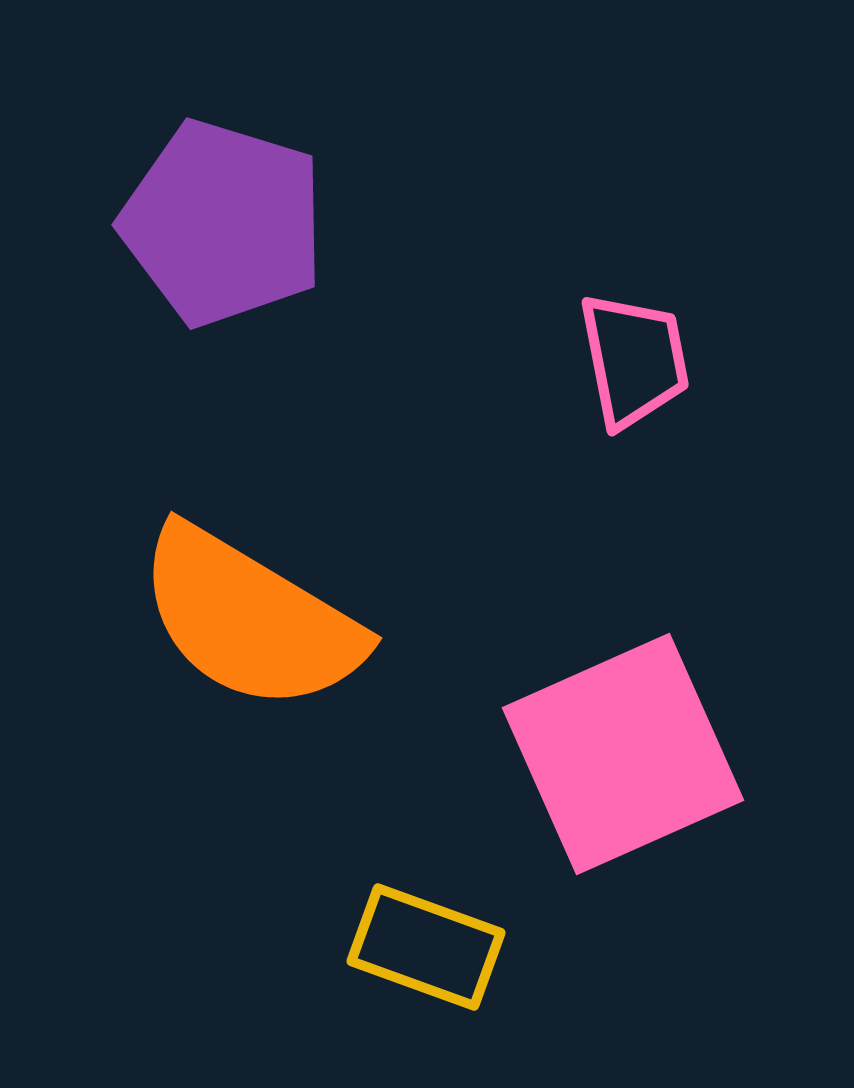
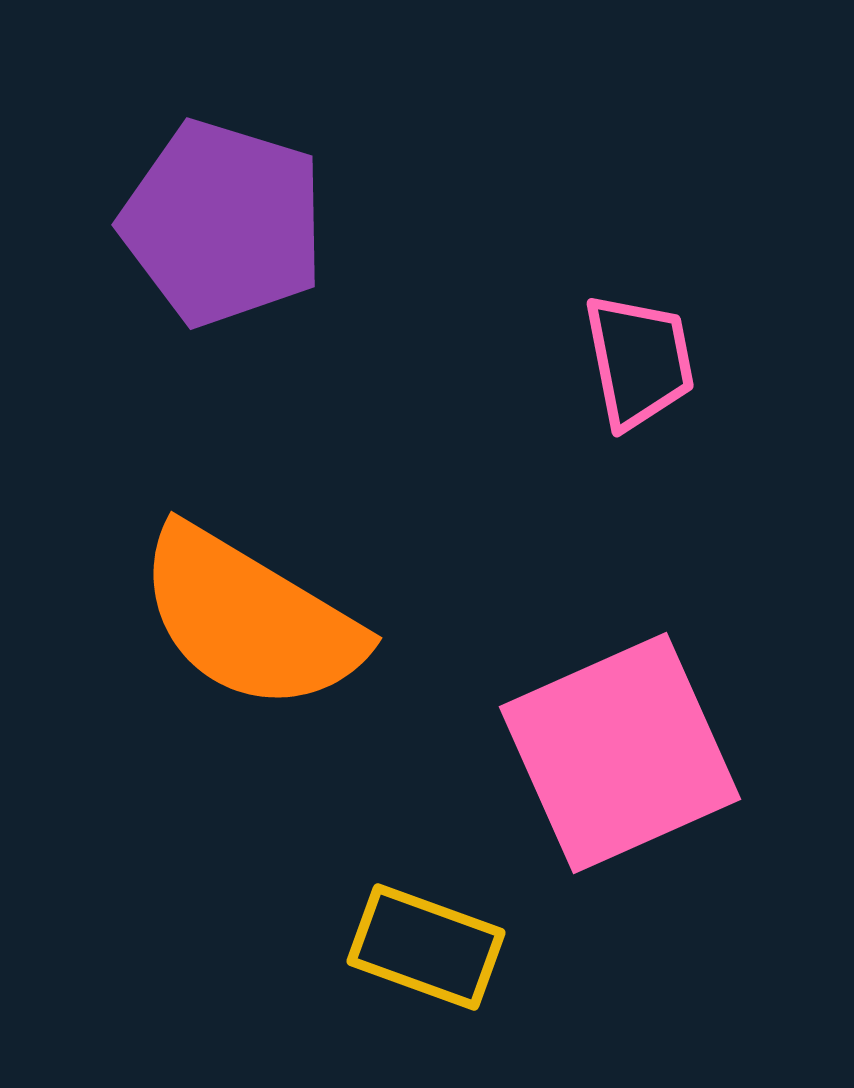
pink trapezoid: moved 5 px right, 1 px down
pink square: moved 3 px left, 1 px up
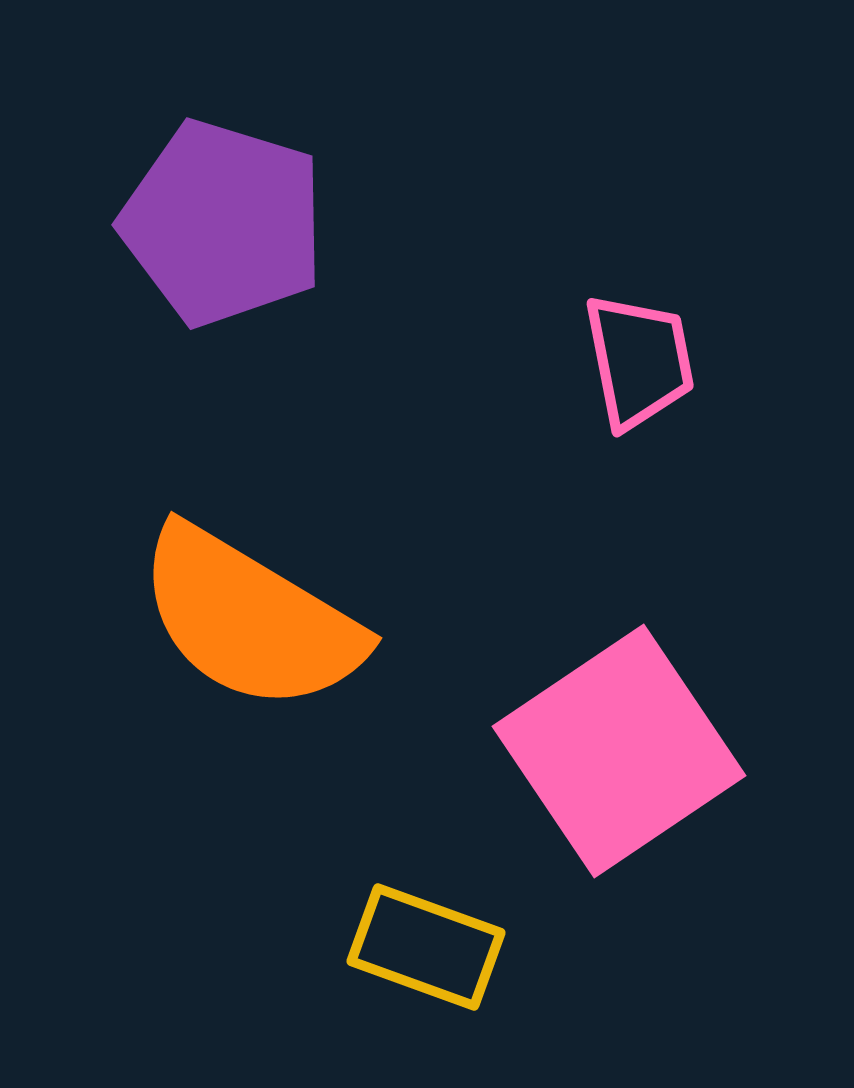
pink square: moved 1 px left, 2 px up; rotated 10 degrees counterclockwise
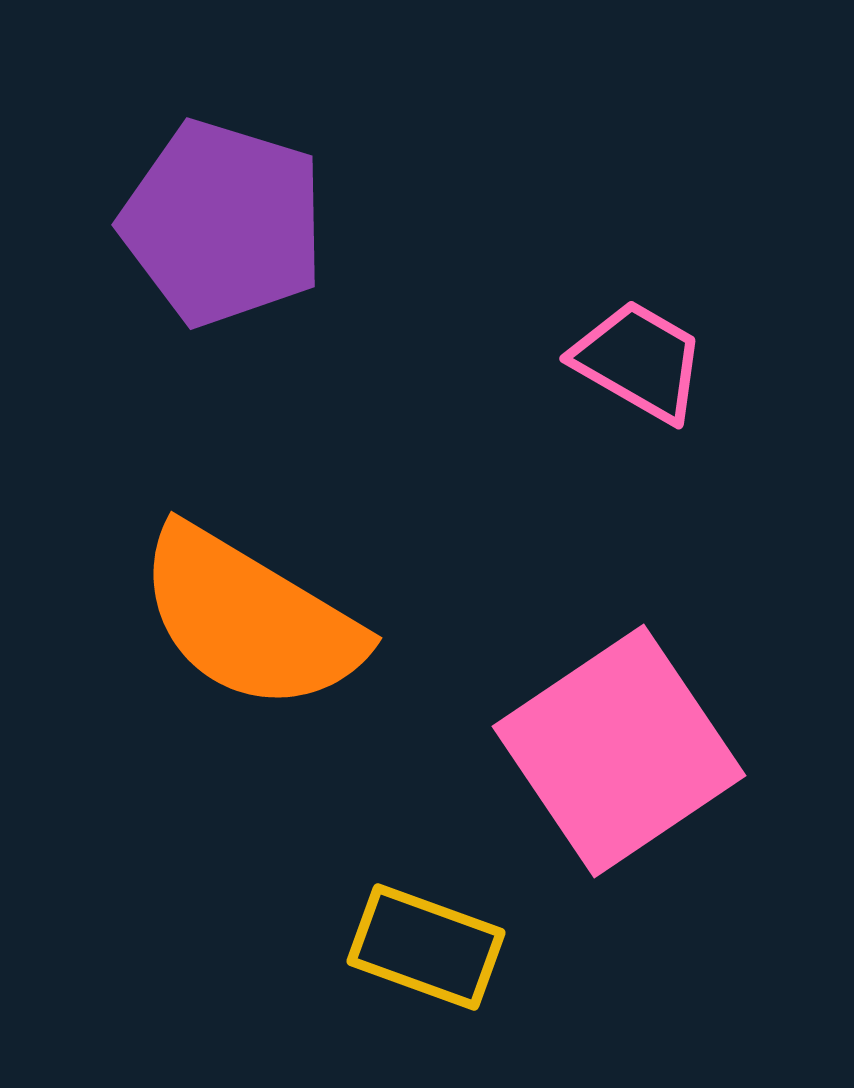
pink trapezoid: rotated 49 degrees counterclockwise
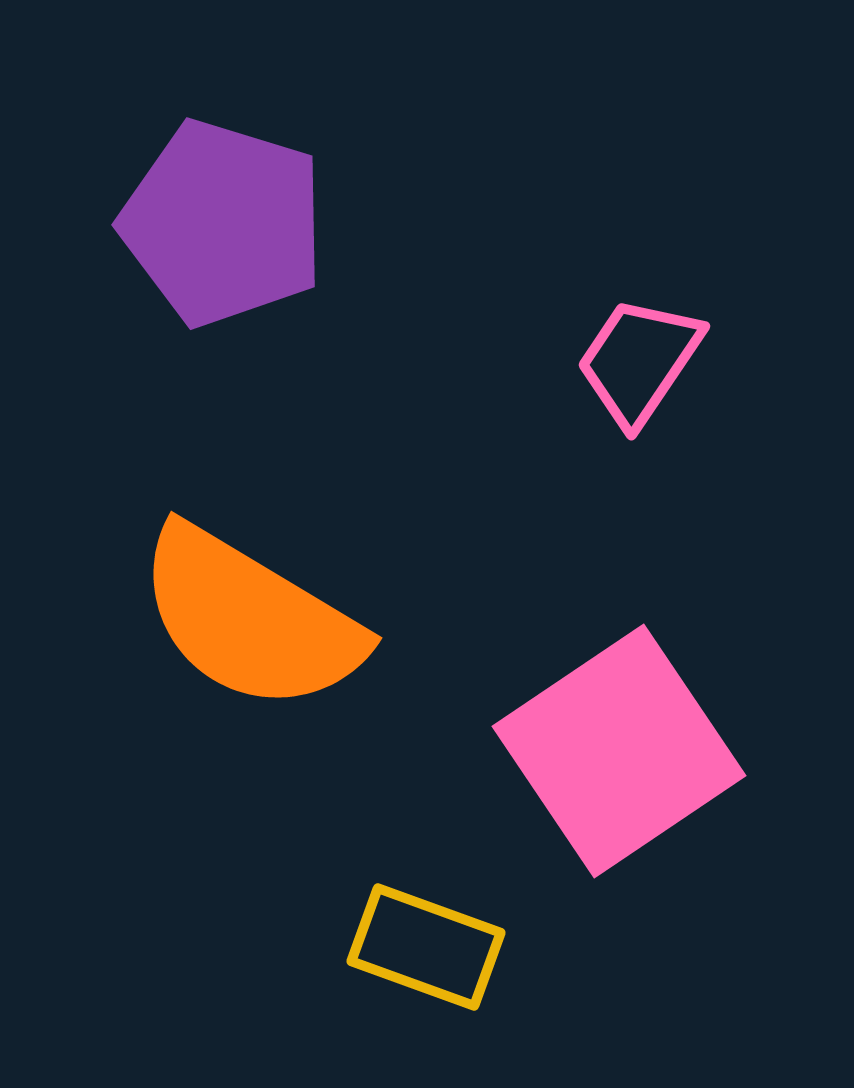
pink trapezoid: rotated 86 degrees counterclockwise
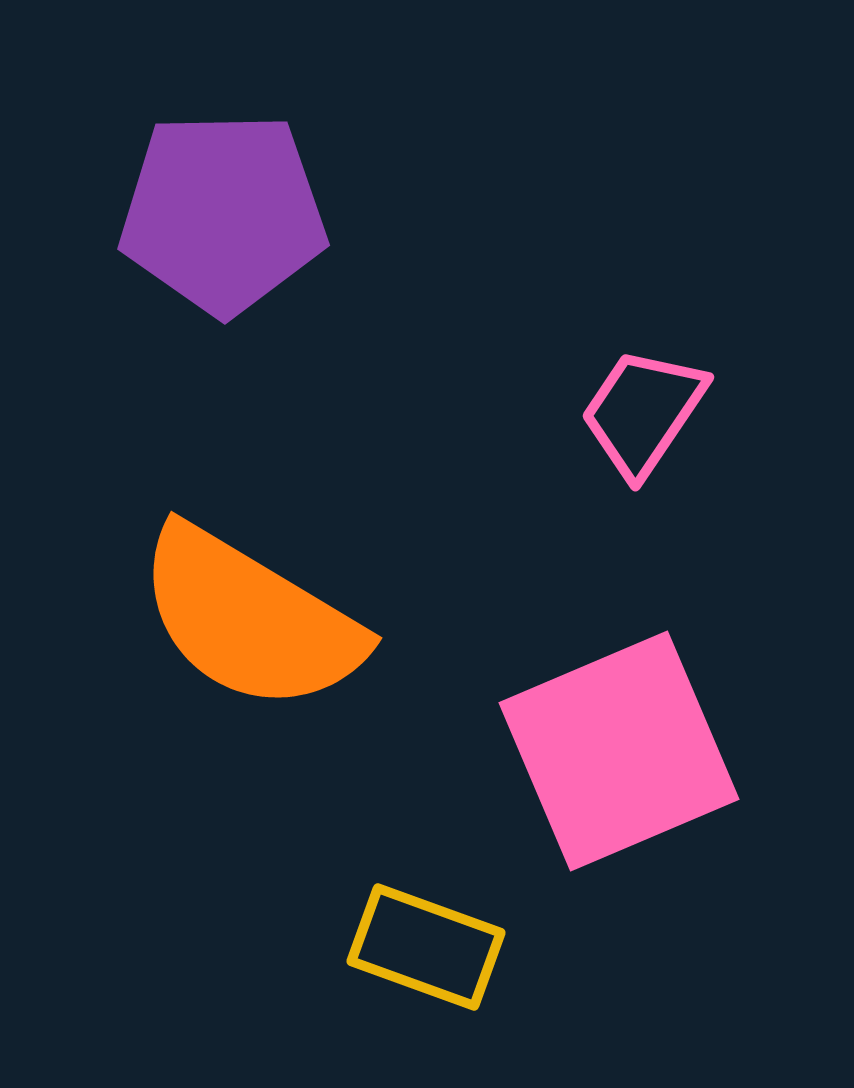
purple pentagon: moved 10 px up; rotated 18 degrees counterclockwise
pink trapezoid: moved 4 px right, 51 px down
pink square: rotated 11 degrees clockwise
